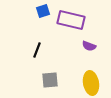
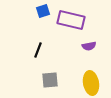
purple semicircle: rotated 32 degrees counterclockwise
black line: moved 1 px right
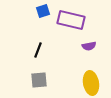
gray square: moved 11 px left
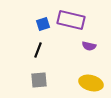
blue square: moved 13 px down
purple semicircle: rotated 24 degrees clockwise
yellow ellipse: rotated 65 degrees counterclockwise
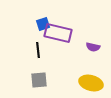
purple rectangle: moved 13 px left, 13 px down
purple semicircle: moved 4 px right, 1 px down
black line: rotated 28 degrees counterclockwise
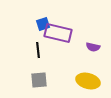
yellow ellipse: moved 3 px left, 2 px up
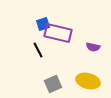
black line: rotated 21 degrees counterclockwise
gray square: moved 14 px right, 4 px down; rotated 18 degrees counterclockwise
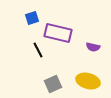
blue square: moved 11 px left, 6 px up
